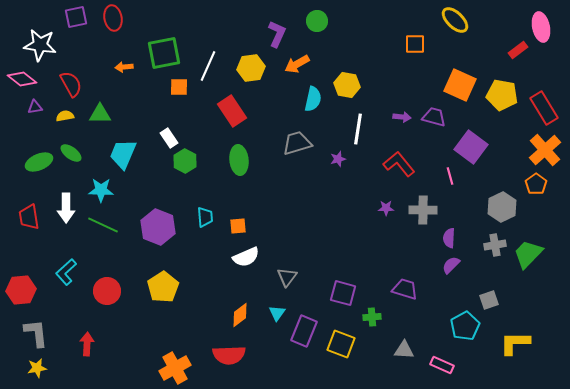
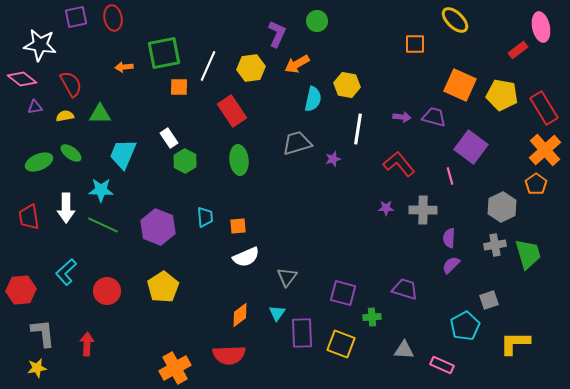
purple star at (338, 159): moved 5 px left
green trapezoid at (528, 254): rotated 120 degrees clockwise
purple rectangle at (304, 331): moved 2 px left, 2 px down; rotated 24 degrees counterclockwise
gray L-shape at (36, 333): moved 7 px right
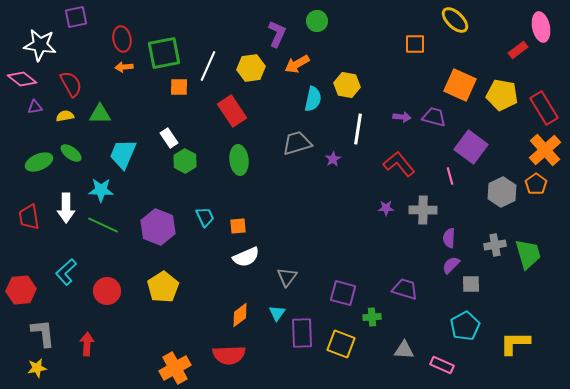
red ellipse at (113, 18): moved 9 px right, 21 px down
purple star at (333, 159): rotated 14 degrees counterclockwise
gray hexagon at (502, 207): moved 15 px up
cyan trapezoid at (205, 217): rotated 20 degrees counterclockwise
gray square at (489, 300): moved 18 px left, 16 px up; rotated 18 degrees clockwise
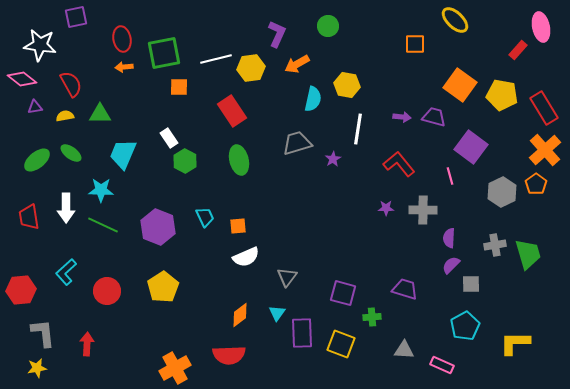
green circle at (317, 21): moved 11 px right, 5 px down
red rectangle at (518, 50): rotated 12 degrees counterclockwise
white line at (208, 66): moved 8 px right, 7 px up; rotated 52 degrees clockwise
orange square at (460, 85): rotated 12 degrees clockwise
green ellipse at (239, 160): rotated 8 degrees counterclockwise
green ellipse at (39, 162): moved 2 px left, 2 px up; rotated 16 degrees counterclockwise
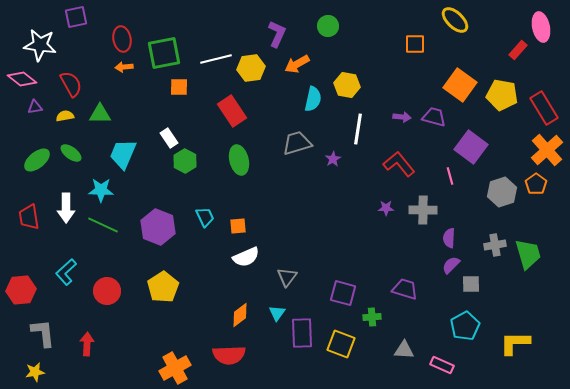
orange cross at (545, 150): moved 2 px right
gray hexagon at (502, 192): rotated 8 degrees clockwise
yellow star at (37, 368): moved 2 px left, 4 px down
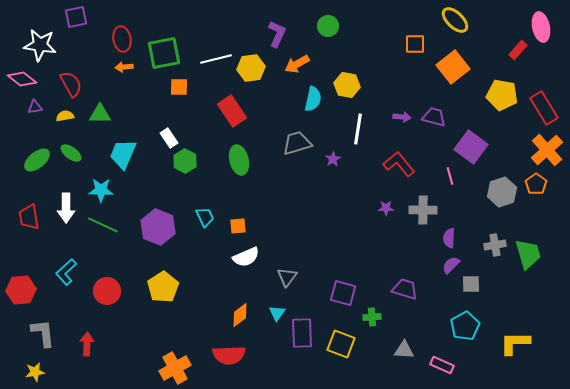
orange square at (460, 85): moved 7 px left, 18 px up; rotated 16 degrees clockwise
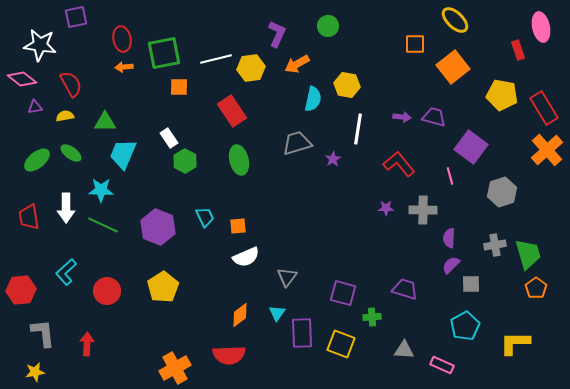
red rectangle at (518, 50): rotated 60 degrees counterclockwise
green triangle at (100, 114): moved 5 px right, 8 px down
orange pentagon at (536, 184): moved 104 px down
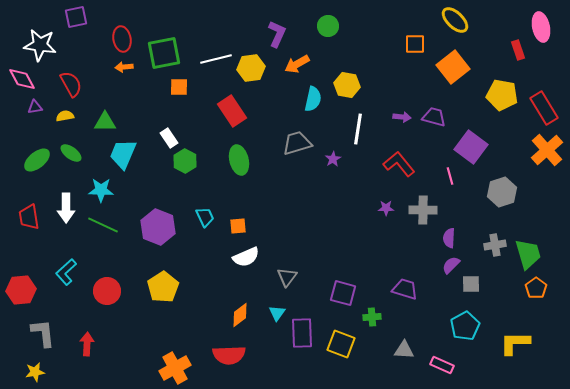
pink diamond at (22, 79): rotated 24 degrees clockwise
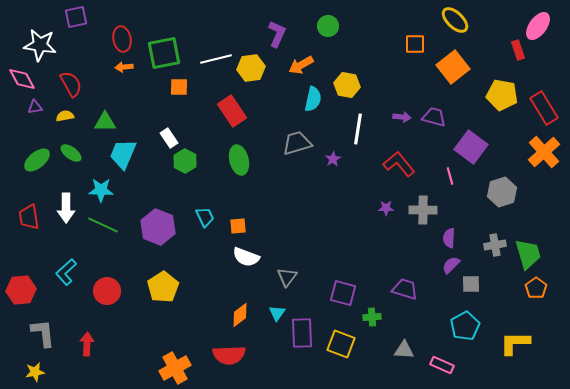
pink ellipse at (541, 27): moved 3 px left, 1 px up; rotated 48 degrees clockwise
orange arrow at (297, 64): moved 4 px right, 1 px down
orange cross at (547, 150): moved 3 px left, 2 px down
white semicircle at (246, 257): rotated 44 degrees clockwise
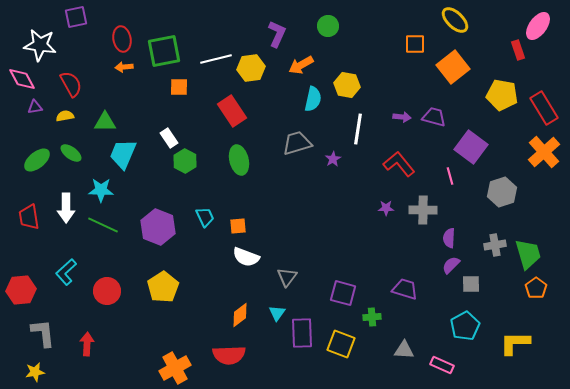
green square at (164, 53): moved 2 px up
